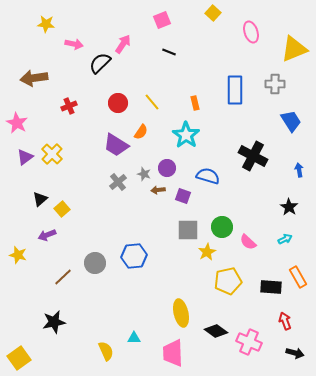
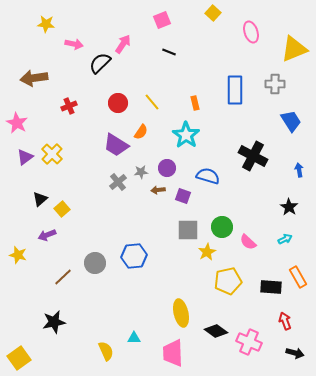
gray star at (144, 174): moved 3 px left, 2 px up; rotated 24 degrees counterclockwise
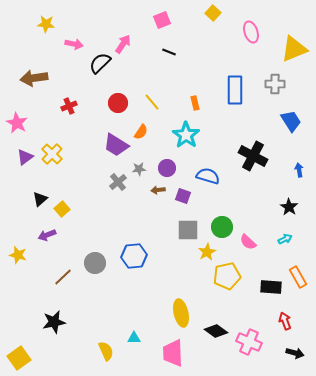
gray star at (141, 172): moved 2 px left, 3 px up
yellow pentagon at (228, 281): moved 1 px left, 5 px up
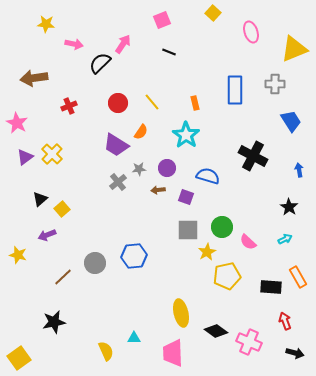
purple square at (183, 196): moved 3 px right, 1 px down
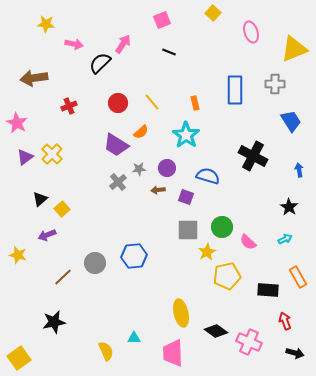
orange semicircle at (141, 132): rotated 14 degrees clockwise
black rectangle at (271, 287): moved 3 px left, 3 px down
